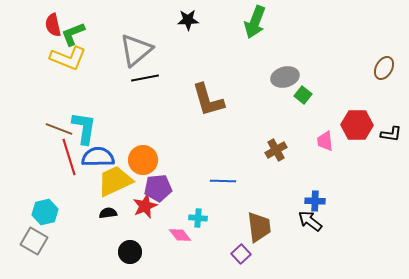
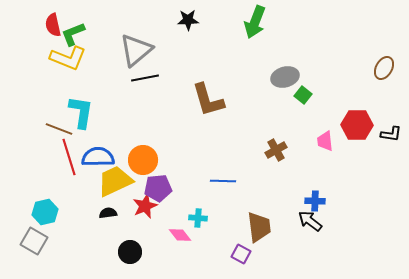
cyan L-shape: moved 3 px left, 16 px up
purple square: rotated 18 degrees counterclockwise
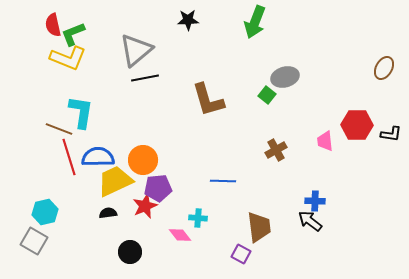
green square: moved 36 px left
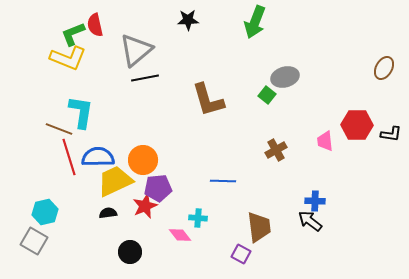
red semicircle: moved 42 px right
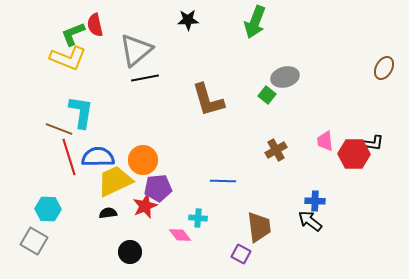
red hexagon: moved 3 px left, 29 px down
black L-shape: moved 18 px left, 9 px down
cyan hexagon: moved 3 px right, 3 px up; rotated 15 degrees clockwise
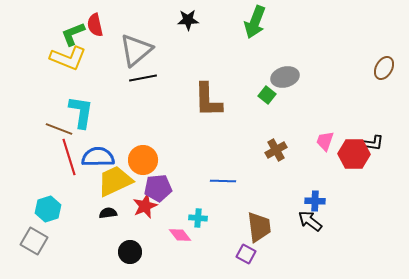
black line: moved 2 px left
brown L-shape: rotated 15 degrees clockwise
pink trapezoid: rotated 25 degrees clockwise
cyan hexagon: rotated 20 degrees counterclockwise
purple square: moved 5 px right
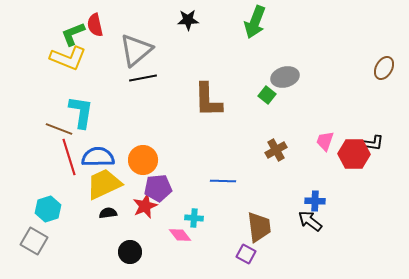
yellow trapezoid: moved 11 px left, 3 px down
cyan cross: moved 4 px left
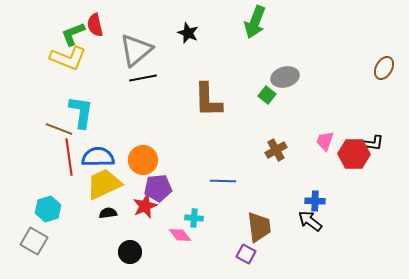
black star: moved 13 px down; rotated 25 degrees clockwise
red line: rotated 9 degrees clockwise
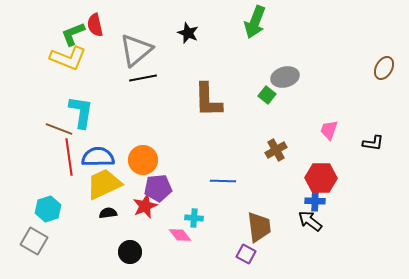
pink trapezoid: moved 4 px right, 11 px up
red hexagon: moved 33 px left, 24 px down
